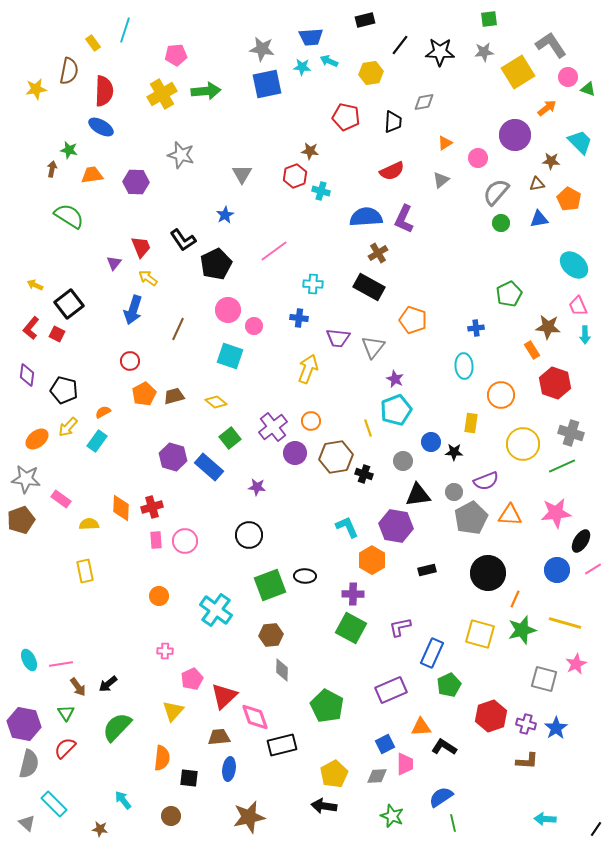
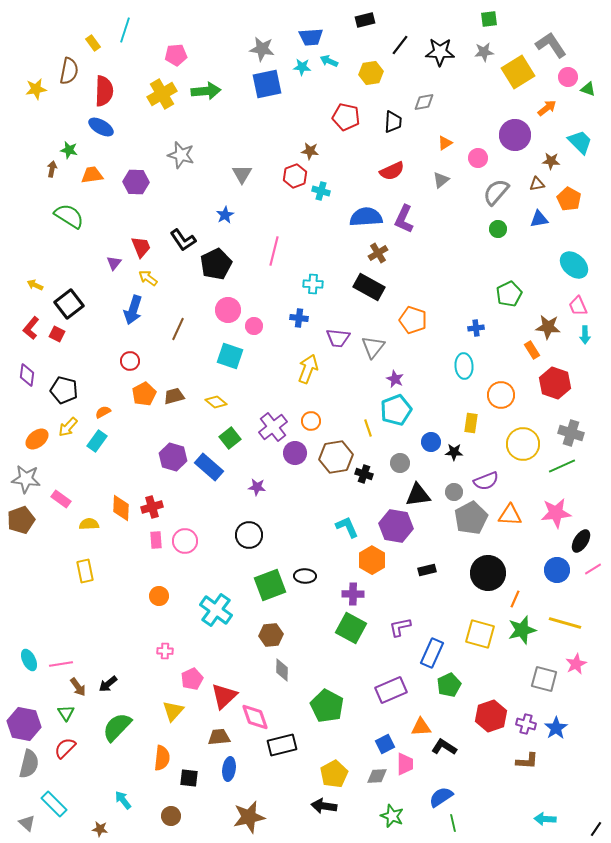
green circle at (501, 223): moved 3 px left, 6 px down
pink line at (274, 251): rotated 40 degrees counterclockwise
gray circle at (403, 461): moved 3 px left, 2 px down
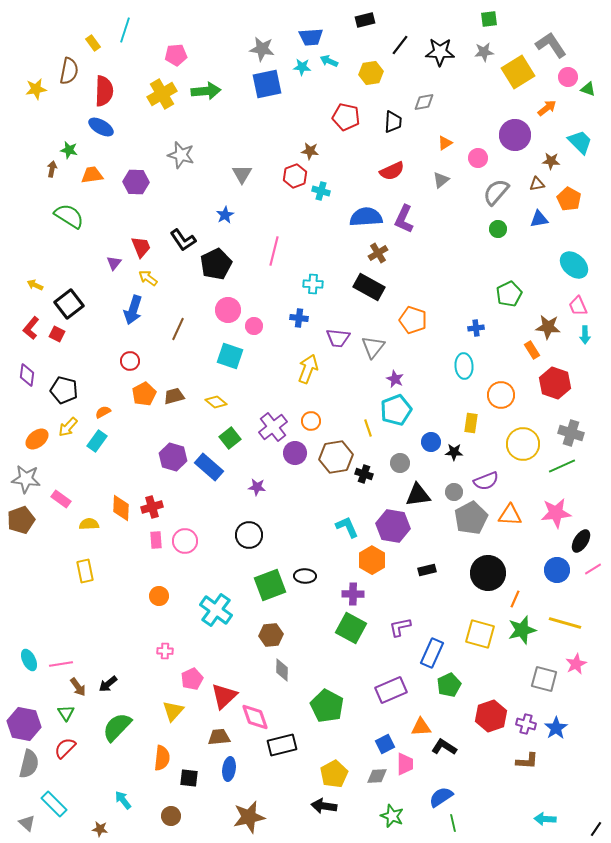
purple hexagon at (396, 526): moved 3 px left
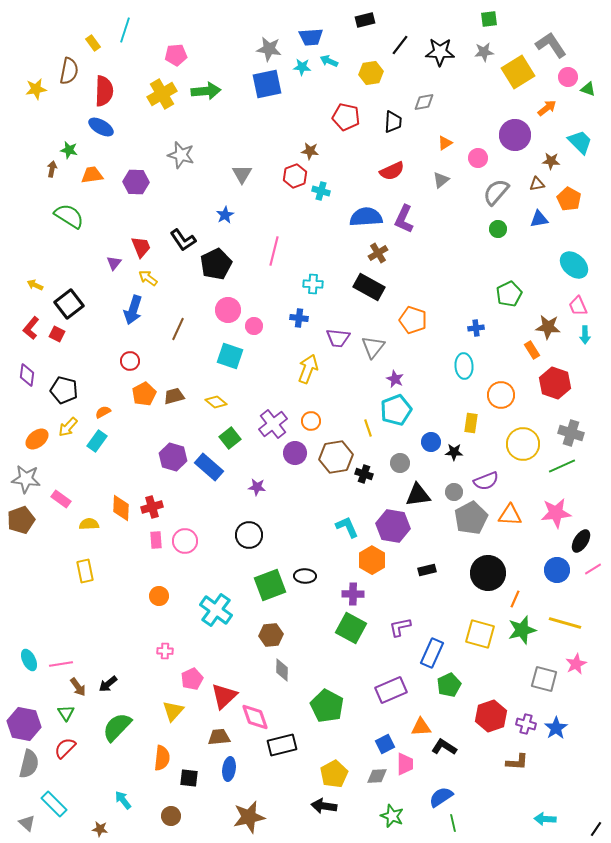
gray star at (262, 49): moved 7 px right
purple cross at (273, 427): moved 3 px up
brown L-shape at (527, 761): moved 10 px left, 1 px down
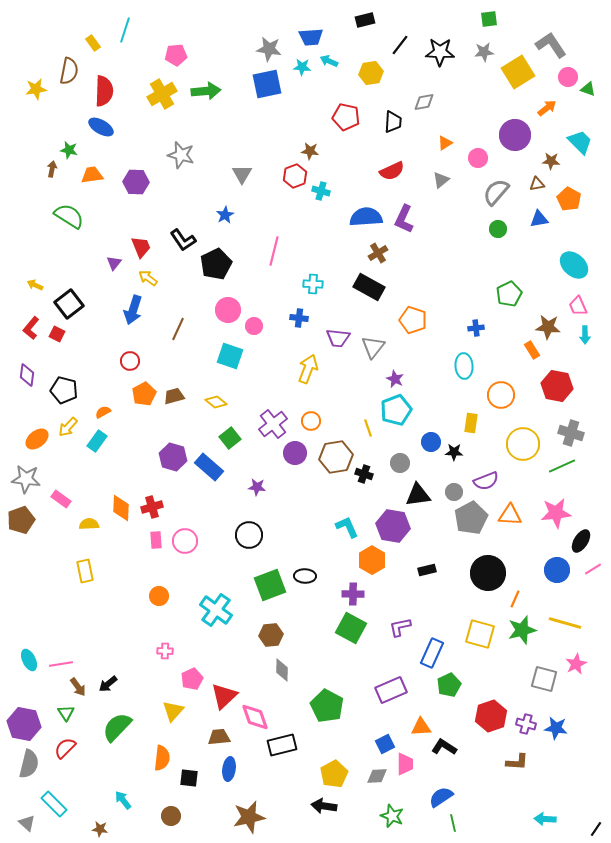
red hexagon at (555, 383): moved 2 px right, 3 px down; rotated 8 degrees counterclockwise
blue star at (556, 728): rotated 30 degrees counterclockwise
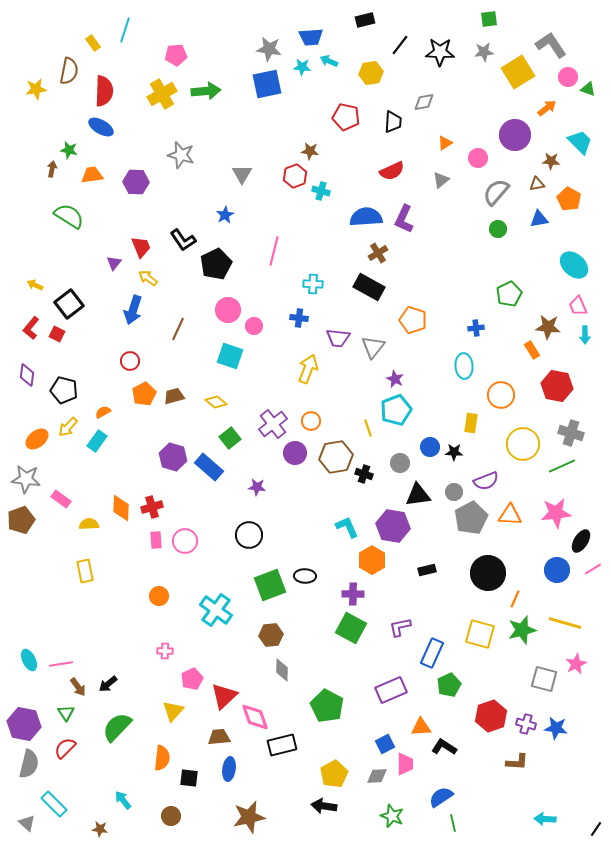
blue circle at (431, 442): moved 1 px left, 5 px down
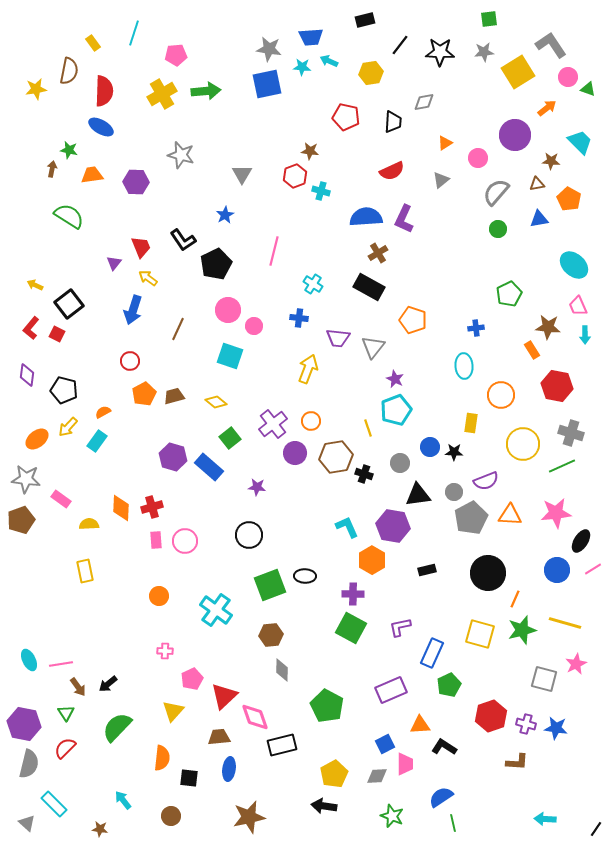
cyan line at (125, 30): moved 9 px right, 3 px down
cyan cross at (313, 284): rotated 30 degrees clockwise
orange triangle at (421, 727): moved 1 px left, 2 px up
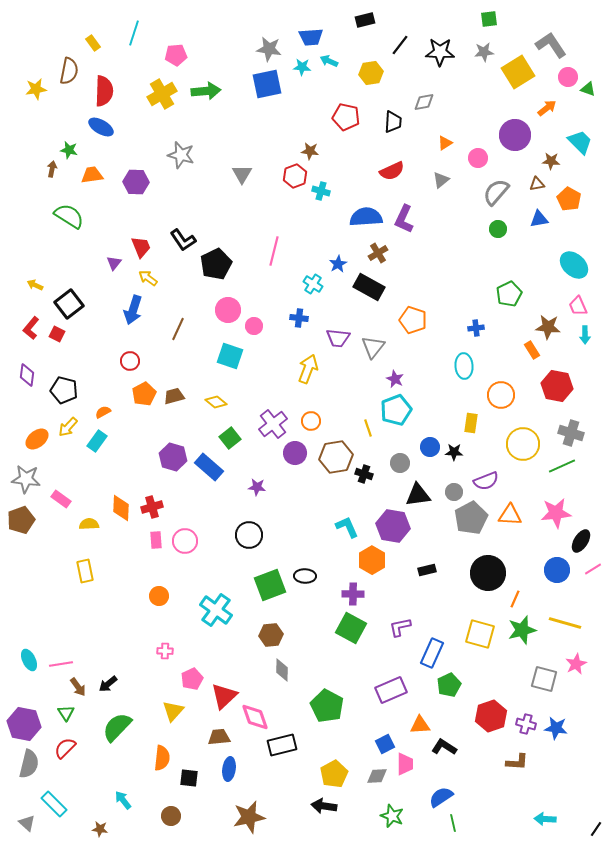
blue star at (225, 215): moved 113 px right, 49 px down
